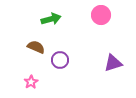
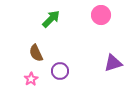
green arrow: rotated 30 degrees counterclockwise
brown semicircle: moved 6 px down; rotated 138 degrees counterclockwise
purple circle: moved 11 px down
pink star: moved 3 px up
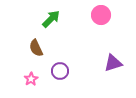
brown semicircle: moved 5 px up
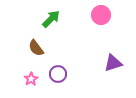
brown semicircle: rotated 12 degrees counterclockwise
purple circle: moved 2 px left, 3 px down
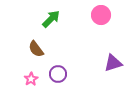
brown semicircle: moved 1 px down
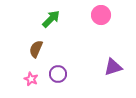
brown semicircle: rotated 60 degrees clockwise
purple triangle: moved 4 px down
pink star: rotated 16 degrees counterclockwise
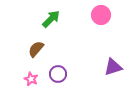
brown semicircle: rotated 18 degrees clockwise
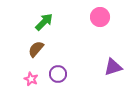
pink circle: moved 1 px left, 2 px down
green arrow: moved 7 px left, 3 px down
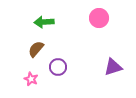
pink circle: moved 1 px left, 1 px down
green arrow: rotated 138 degrees counterclockwise
purple circle: moved 7 px up
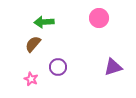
brown semicircle: moved 3 px left, 5 px up
